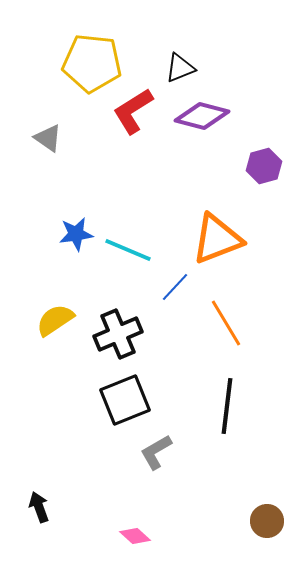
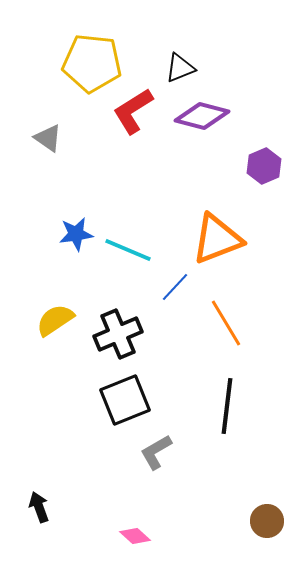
purple hexagon: rotated 8 degrees counterclockwise
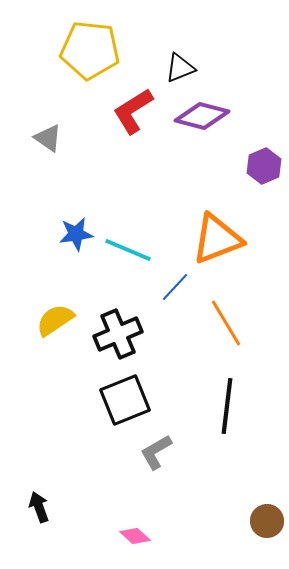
yellow pentagon: moved 2 px left, 13 px up
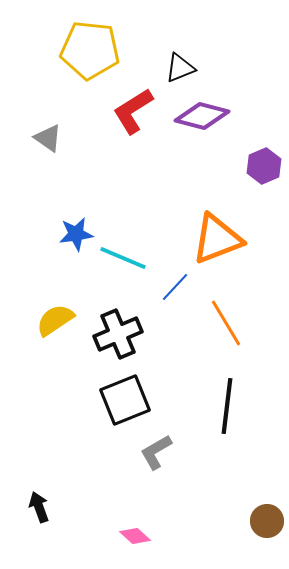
cyan line: moved 5 px left, 8 px down
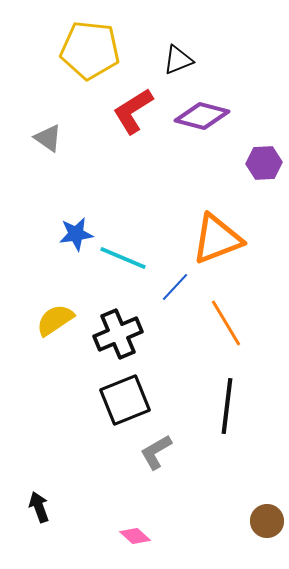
black triangle: moved 2 px left, 8 px up
purple hexagon: moved 3 px up; rotated 20 degrees clockwise
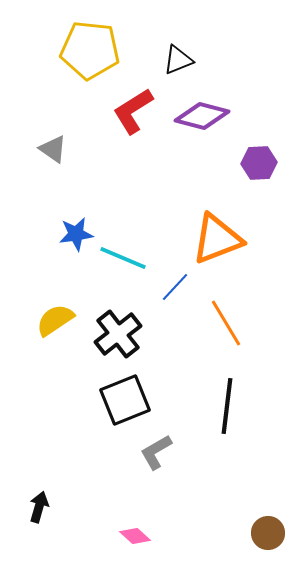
gray triangle: moved 5 px right, 11 px down
purple hexagon: moved 5 px left
black cross: rotated 15 degrees counterclockwise
black arrow: rotated 36 degrees clockwise
brown circle: moved 1 px right, 12 px down
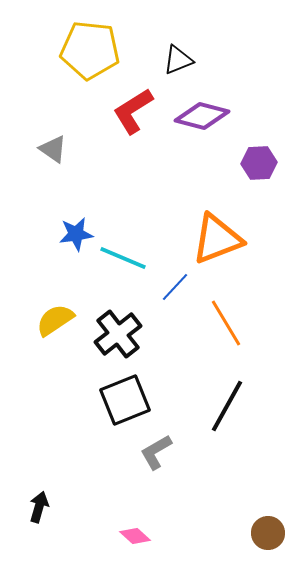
black line: rotated 22 degrees clockwise
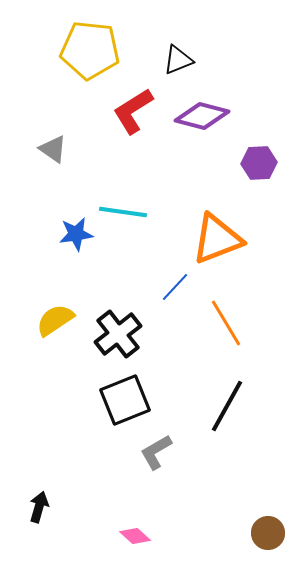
cyan line: moved 46 px up; rotated 15 degrees counterclockwise
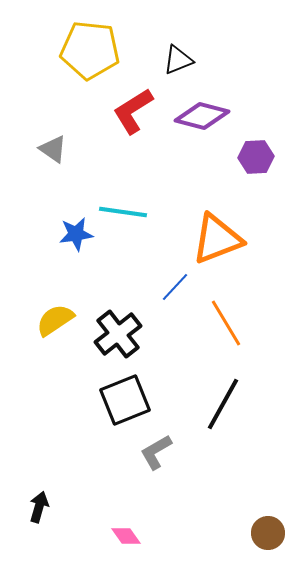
purple hexagon: moved 3 px left, 6 px up
black line: moved 4 px left, 2 px up
pink diamond: moved 9 px left; rotated 12 degrees clockwise
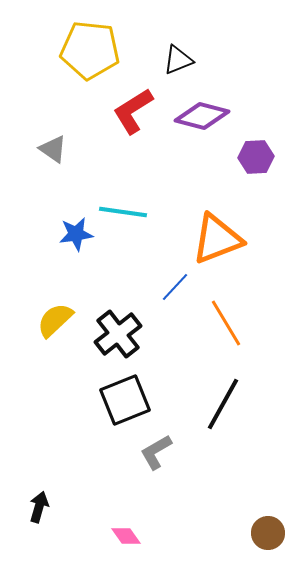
yellow semicircle: rotated 9 degrees counterclockwise
